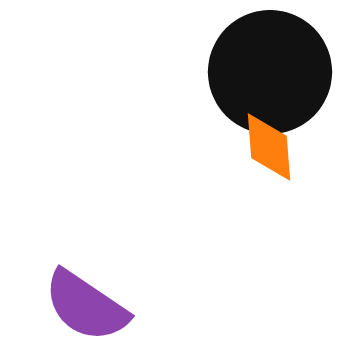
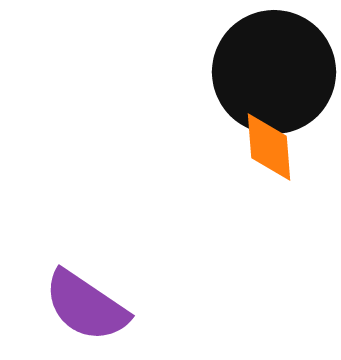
black circle: moved 4 px right
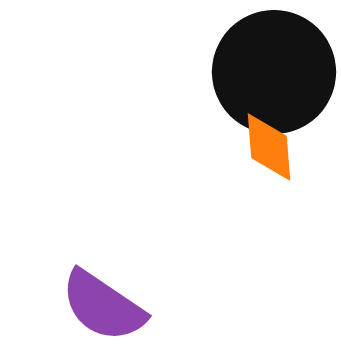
purple semicircle: moved 17 px right
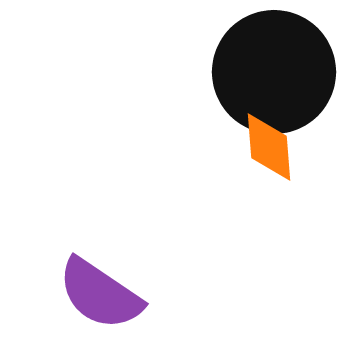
purple semicircle: moved 3 px left, 12 px up
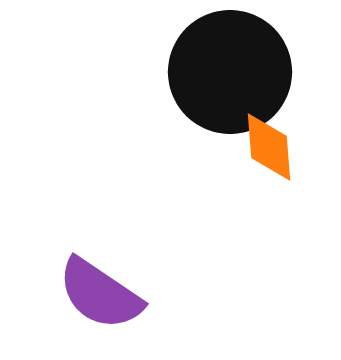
black circle: moved 44 px left
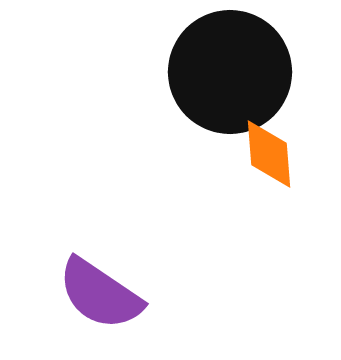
orange diamond: moved 7 px down
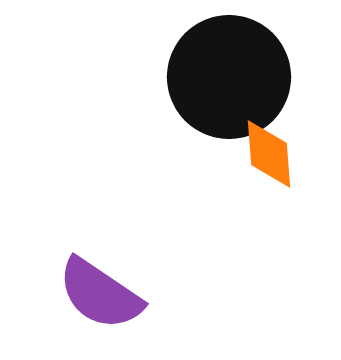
black circle: moved 1 px left, 5 px down
